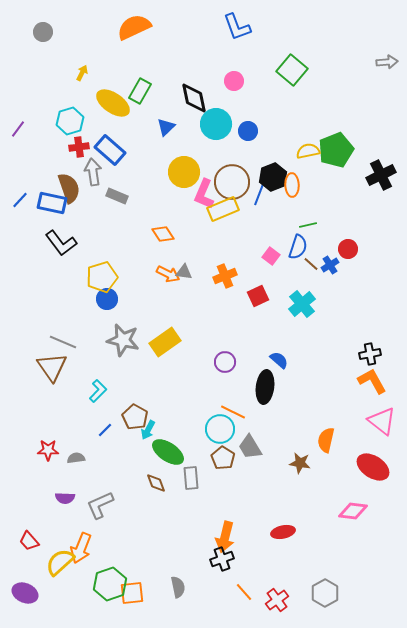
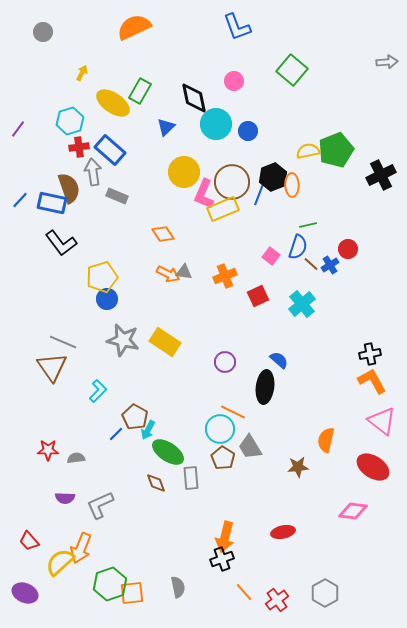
yellow rectangle at (165, 342): rotated 68 degrees clockwise
blue line at (105, 430): moved 11 px right, 4 px down
brown star at (300, 463): moved 2 px left, 4 px down; rotated 15 degrees counterclockwise
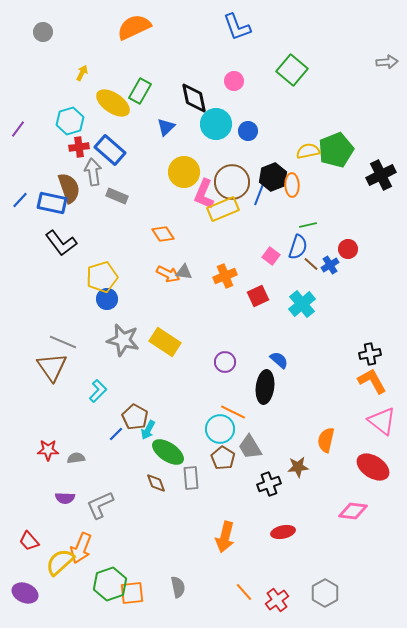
black cross at (222, 559): moved 47 px right, 75 px up
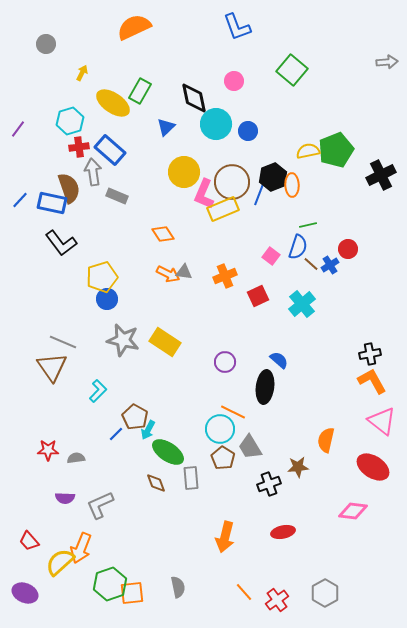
gray circle at (43, 32): moved 3 px right, 12 px down
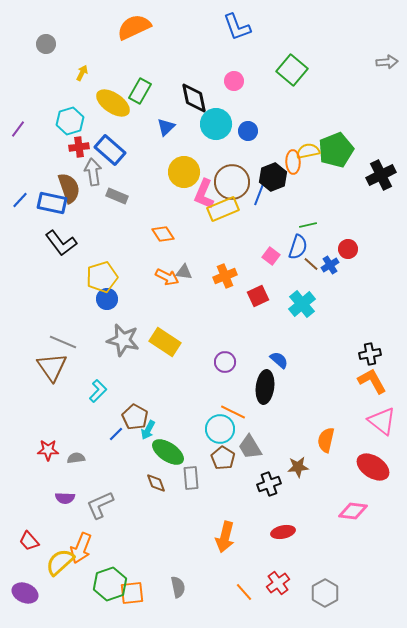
orange ellipse at (292, 185): moved 1 px right, 23 px up
orange arrow at (168, 274): moved 1 px left, 3 px down
red cross at (277, 600): moved 1 px right, 17 px up
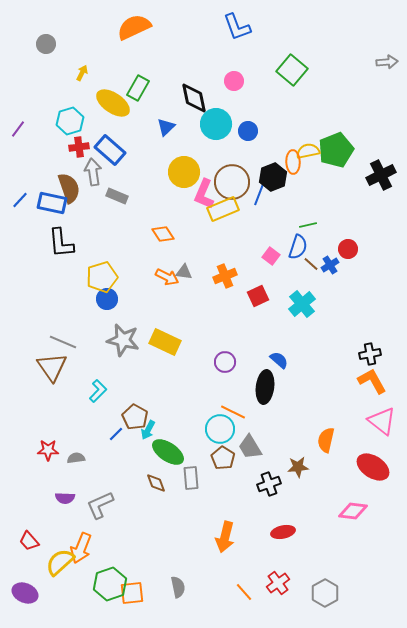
green rectangle at (140, 91): moved 2 px left, 3 px up
black L-shape at (61, 243): rotated 32 degrees clockwise
yellow rectangle at (165, 342): rotated 8 degrees counterclockwise
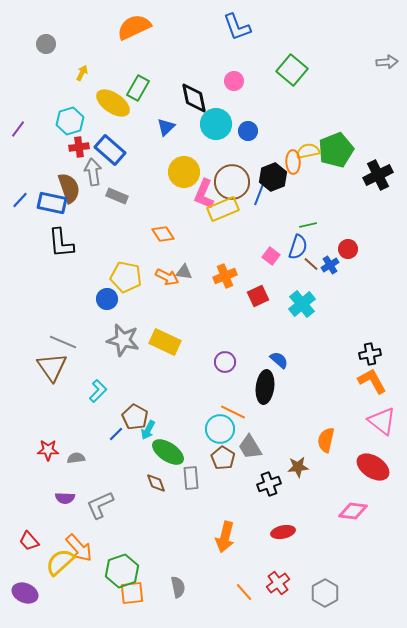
black cross at (381, 175): moved 3 px left
yellow pentagon at (102, 277): moved 24 px right; rotated 28 degrees clockwise
orange arrow at (81, 548): moved 2 px left; rotated 64 degrees counterclockwise
green hexagon at (110, 584): moved 12 px right, 13 px up
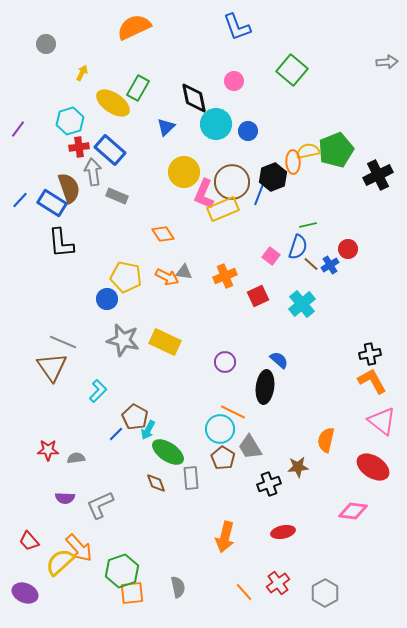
blue rectangle at (52, 203): rotated 20 degrees clockwise
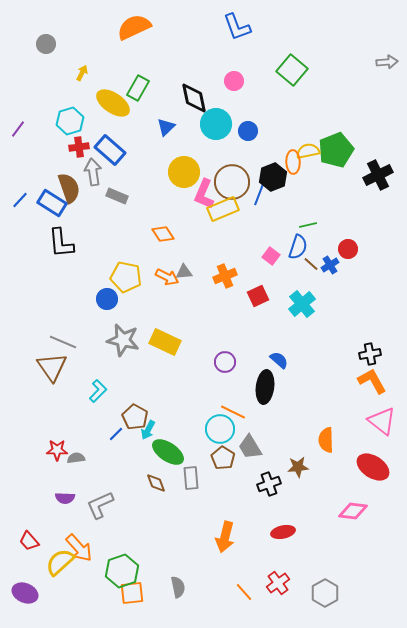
gray triangle at (184, 272): rotated 12 degrees counterclockwise
orange semicircle at (326, 440): rotated 15 degrees counterclockwise
red star at (48, 450): moved 9 px right
